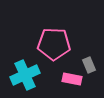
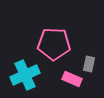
gray rectangle: moved 1 px up; rotated 35 degrees clockwise
pink rectangle: rotated 12 degrees clockwise
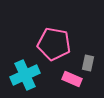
pink pentagon: rotated 8 degrees clockwise
gray rectangle: moved 1 px left, 1 px up
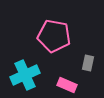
pink pentagon: moved 8 px up
pink rectangle: moved 5 px left, 6 px down
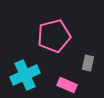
pink pentagon: rotated 24 degrees counterclockwise
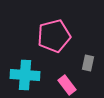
cyan cross: rotated 28 degrees clockwise
pink rectangle: rotated 30 degrees clockwise
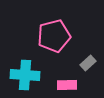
gray rectangle: rotated 35 degrees clockwise
pink rectangle: rotated 54 degrees counterclockwise
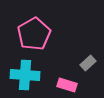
pink pentagon: moved 20 px left, 2 px up; rotated 16 degrees counterclockwise
pink rectangle: rotated 18 degrees clockwise
